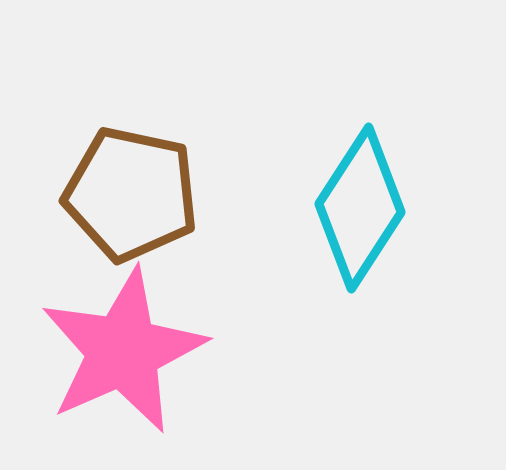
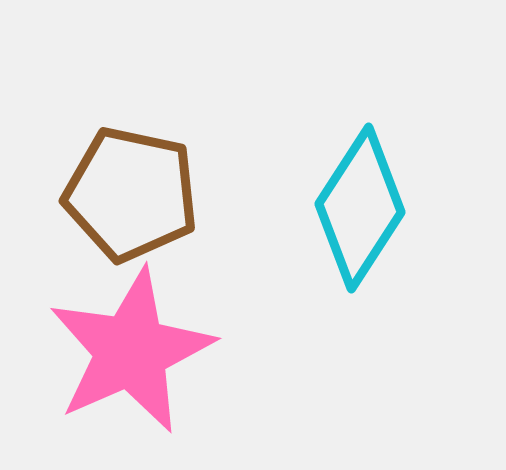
pink star: moved 8 px right
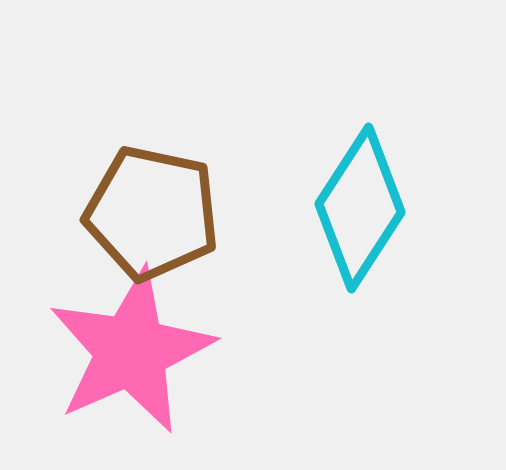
brown pentagon: moved 21 px right, 19 px down
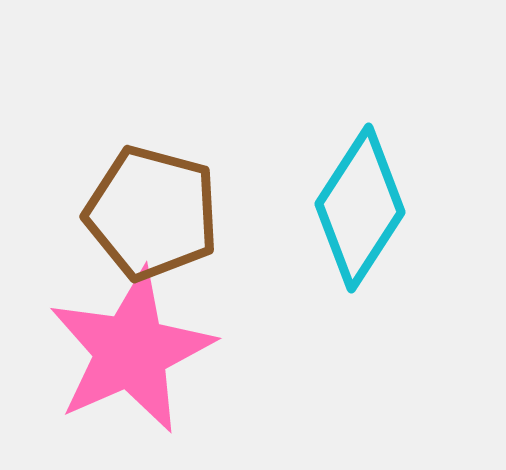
brown pentagon: rotated 3 degrees clockwise
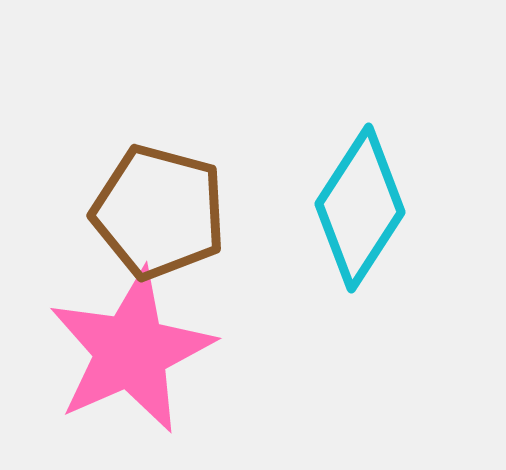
brown pentagon: moved 7 px right, 1 px up
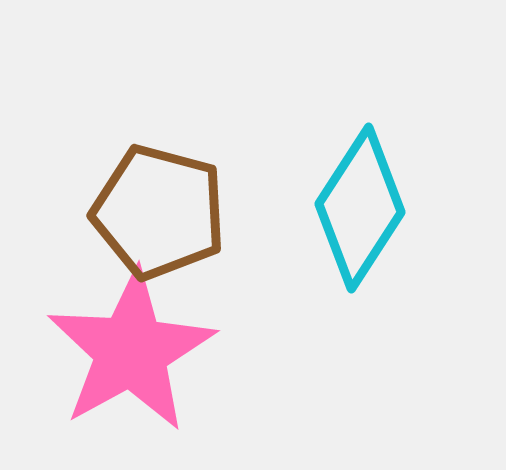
pink star: rotated 5 degrees counterclockwise
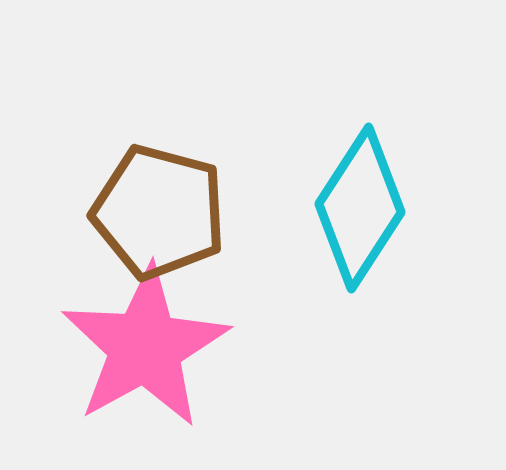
pink star: moved 14 px right, 4 px up
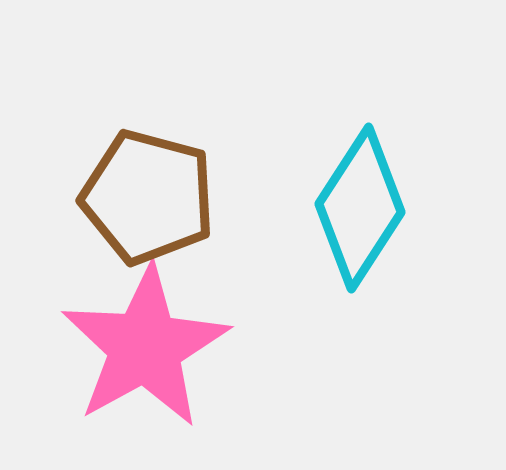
brown pentagon: moved 11 px left, 15 px up
